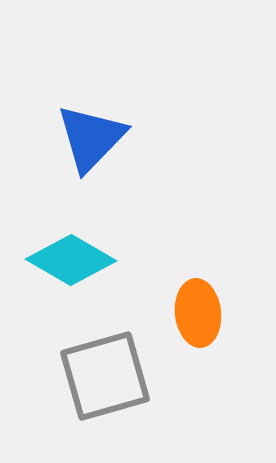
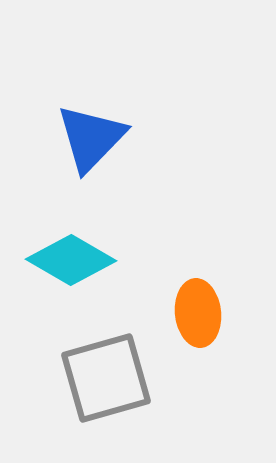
gray square: moved 1 px right, 2 px down
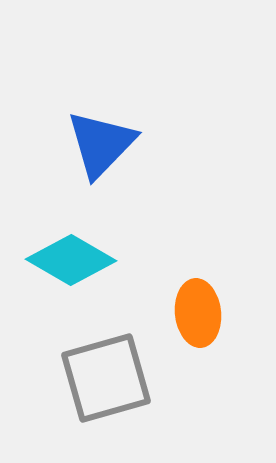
blue triangle: moved 10 px right, 6 px down
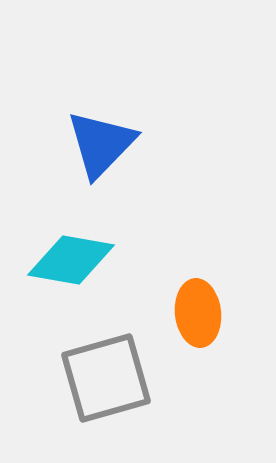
cyan diamond: rotated 20 degrees counterclockwise
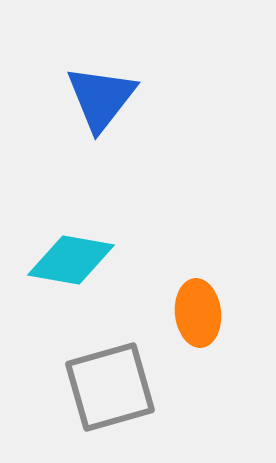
blue triangle: moved 46 px up; rotated 6 degrees counterclockwise
gray square: moved 4 px right, 9 px down
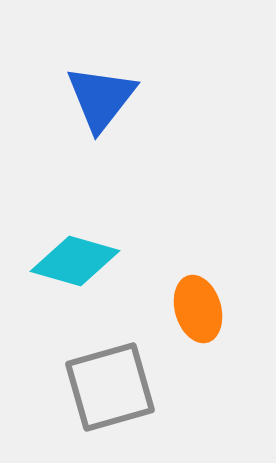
cyan diamond: moved 4 px right, 1 px down; rotated 6 degrees clockwise
orange ellipse: moved 4 px up; rotated 10 degrees counterclockwise
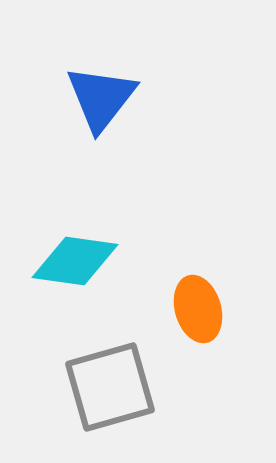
cyan diamond: rotated 8 degrees counterclockwise
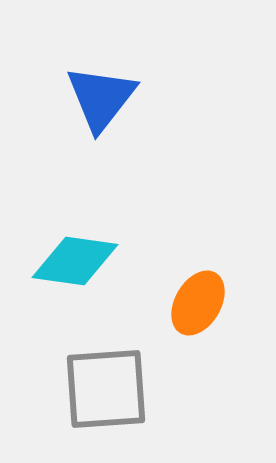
orange ellipse: moved 6 px up; rotated 46 degrees clockwise
gray square: moved 4 px left, 2 px down; rotated 12 degrees clockwise
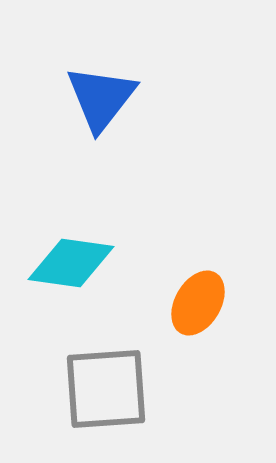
cyan diamond: moved 4 px left, 2 px down
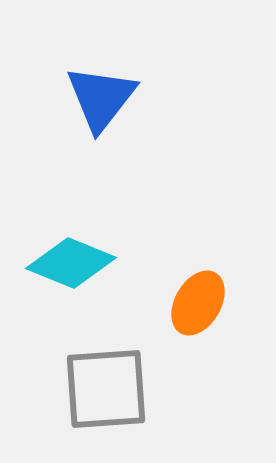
cyan diamond: rotated 14 degrees clockwise
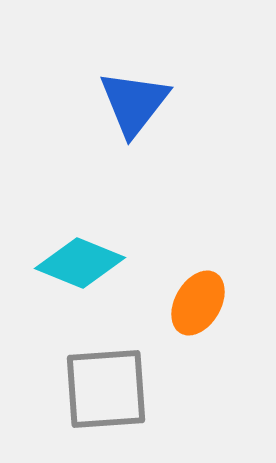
blue triangle: moved 33 px right, 5 px down
cyan diamond: moved 9 px right
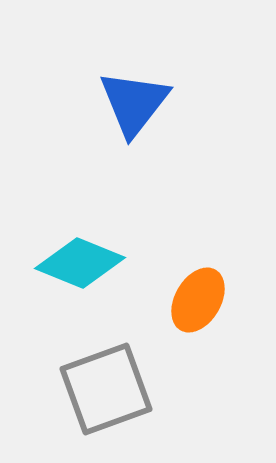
orange ellipse: moved 3 px up
gray square: rotated 16 degrees counterclockwise
